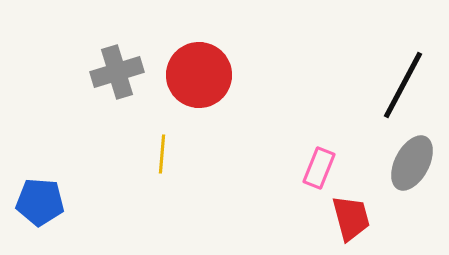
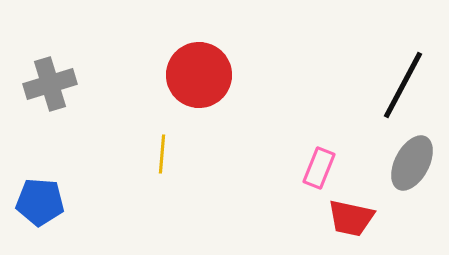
gray cross: moved 67 px left, 12 px down
red trapezoid: rotated 117 degrees clockwise
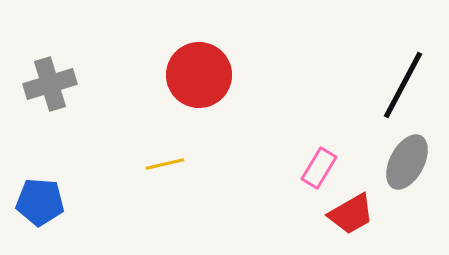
yellow line: moved 3 px right, 10 px down; rotated 72 degrees clockwise
gray ellipse: moved 5 px left, 1 px up
pink rectangle: rotated 9 degrees clockwise
red trapezoid: moved 4 px up; rotated 42 degrees counterclockwise
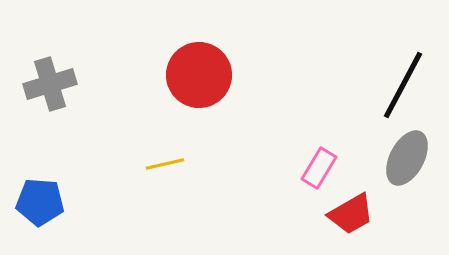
gray ellipse: moved 4 px up
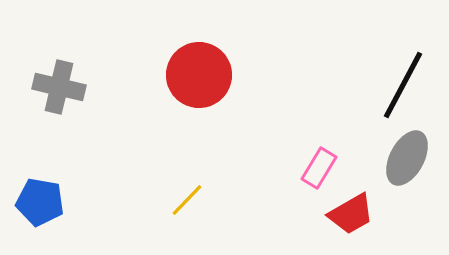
gray cross: moved 9 px right, 3 px down; rotated 30 degrees clockwise
yellow line: moved 22 px right, 36 px down; rotated 33 degrees counterclockwise
blue pentagon: rotated 6 degrees clockwise
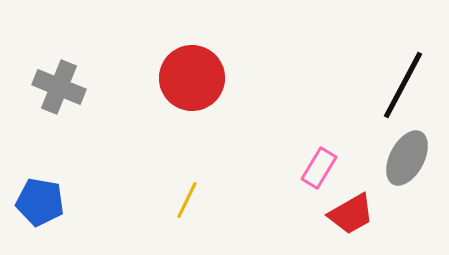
red circle: moved 7 px left, 3 px down
gray cross: rotated 9 degrees clockwise
yellow line: rotated 18 degrees counterclockwise
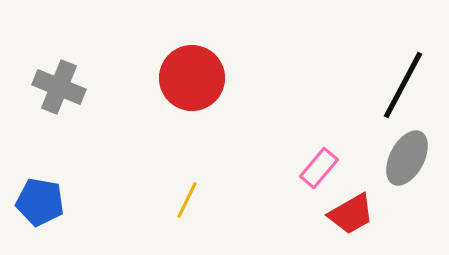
pink rectangle: rotated 9 degrees clockwise
